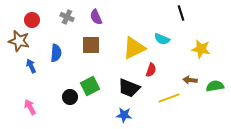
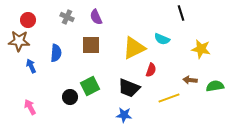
red circle: moved 4 px left
brown star: rotated 10 degrees counterclockwise
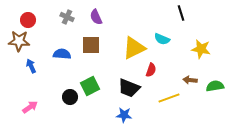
blue semicircle: moved 6 px right, 1 px down; rotated 90 degrees counterclockwise
pink arrow: rotated 84 degrees clockwise
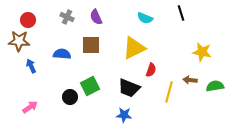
cyan semicircle: moved 17 px left, 21 px up
yellow star: moved 1 px right, 3 px down
yellow line: moved 6 px up; rotated 55 degrees counterclockwise
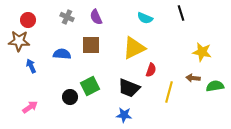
brown arrow: moved 3 px right, 2 px up
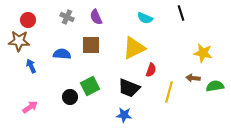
yellow star: moved 1 px right, 1 px down
